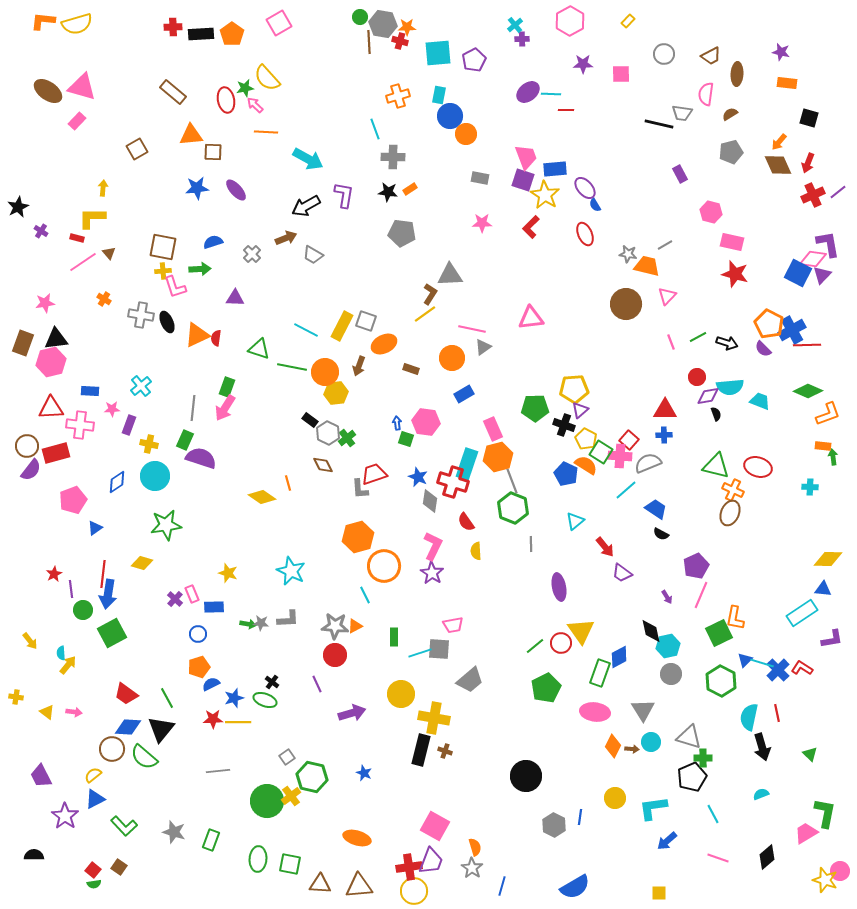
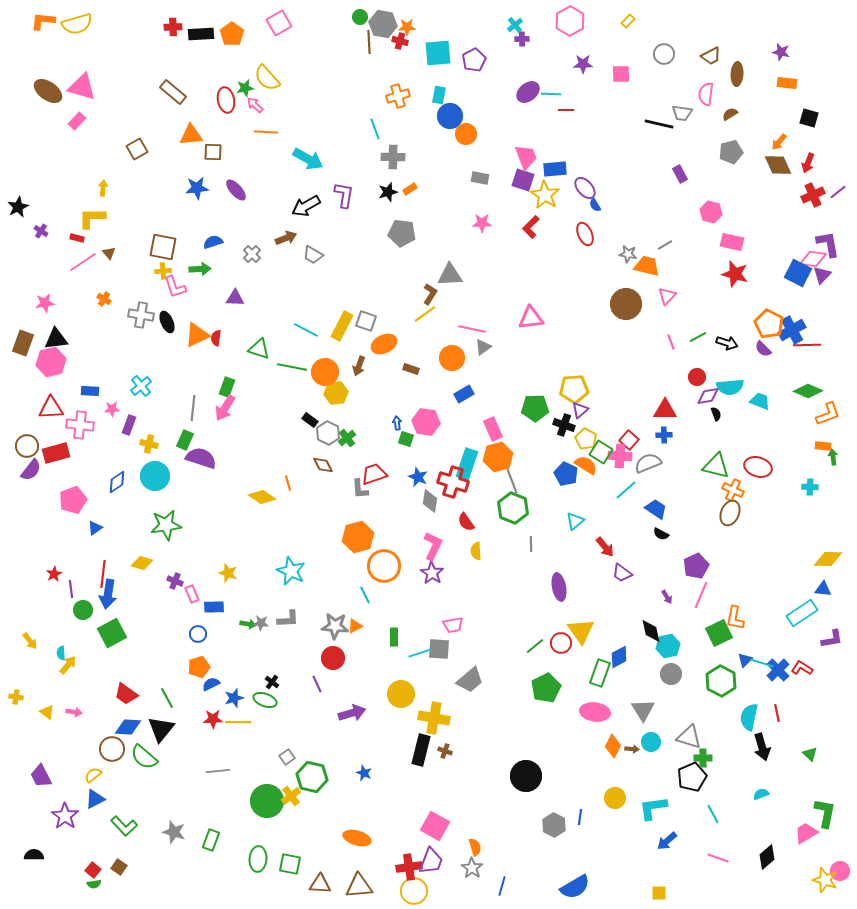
black star at (388, 192): rotated 24 degrees counterclockwise
purple cross at (175, 599): moved 18 px up; rotated 21 degrees counterclockwise
red circle at (335, 655): moved 2 px left, 3 px down
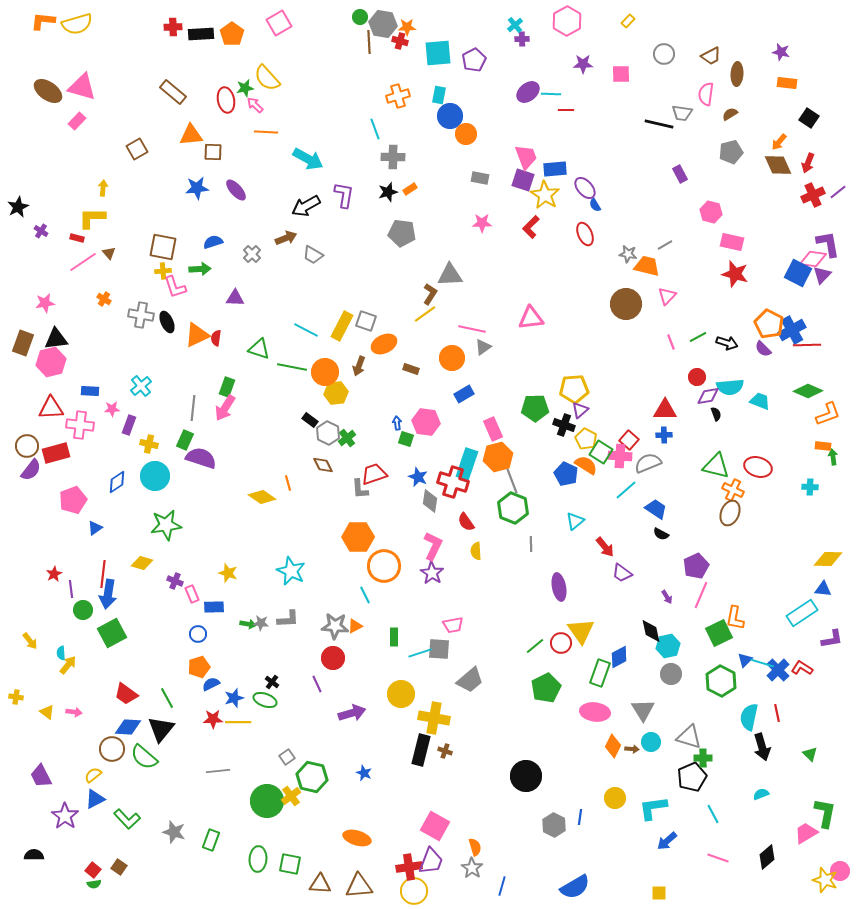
pink hexagon at (570, 21): moved 3 px left
black square at (809, 118): rotated 18 degrees clockwise
orange hexagon at (358, 537): rotated 16 degrees clockwise
green L-shape at (124, 826): moved 3 px right, 7 px up
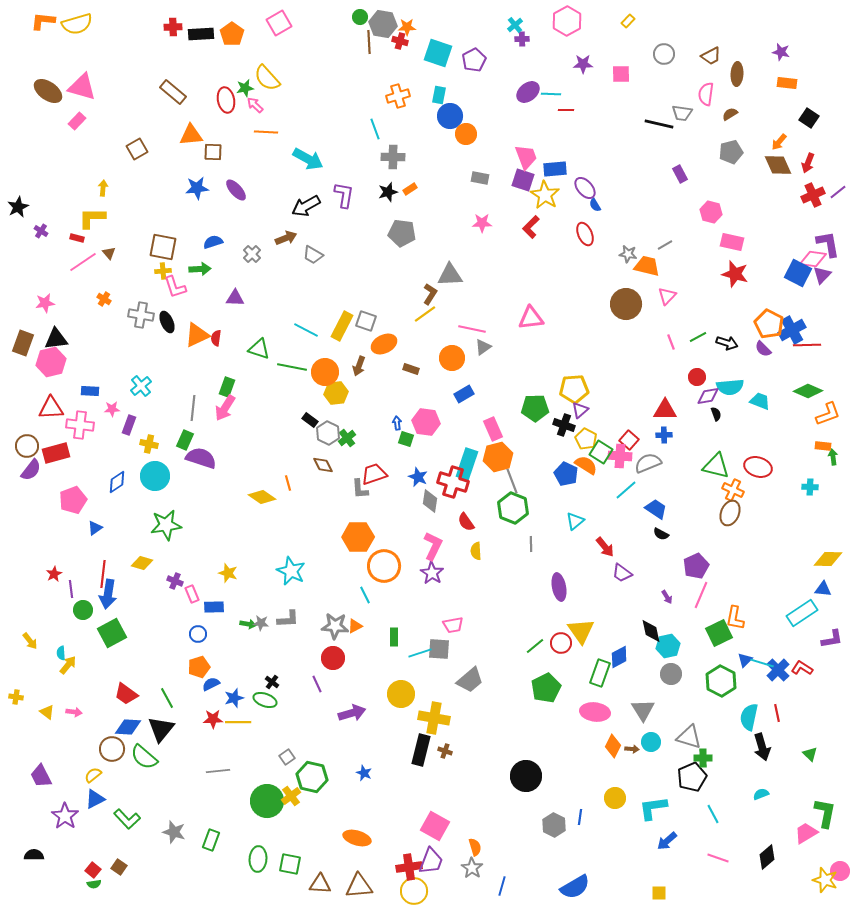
cyan square at (438, 53): rotated 24 degrees clockwise
